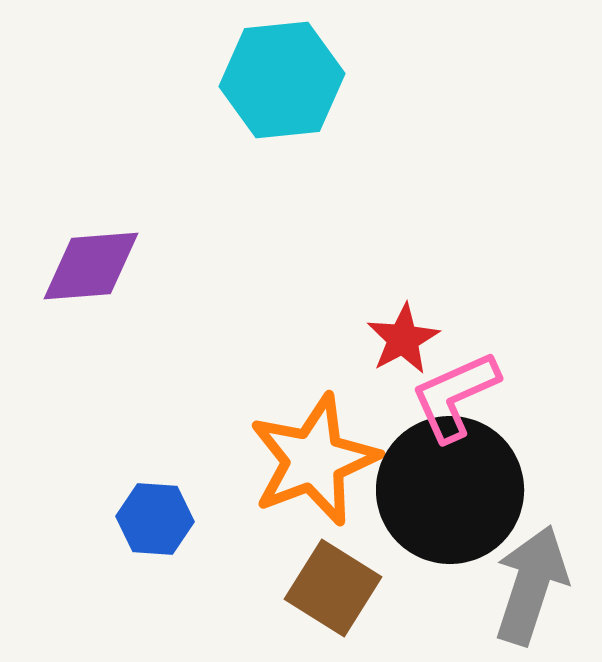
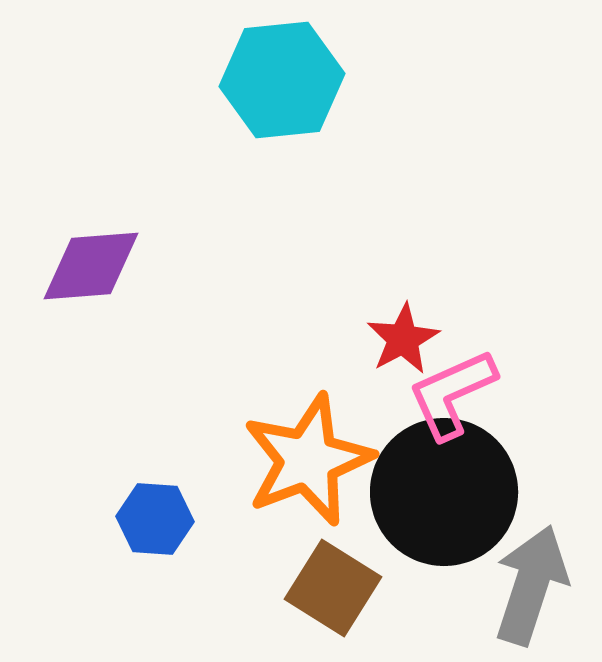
pink L-shape: moved 3 px left, 2 px up
orange star: moved 6 px left
black circle: moved 6 px left, 2 px down
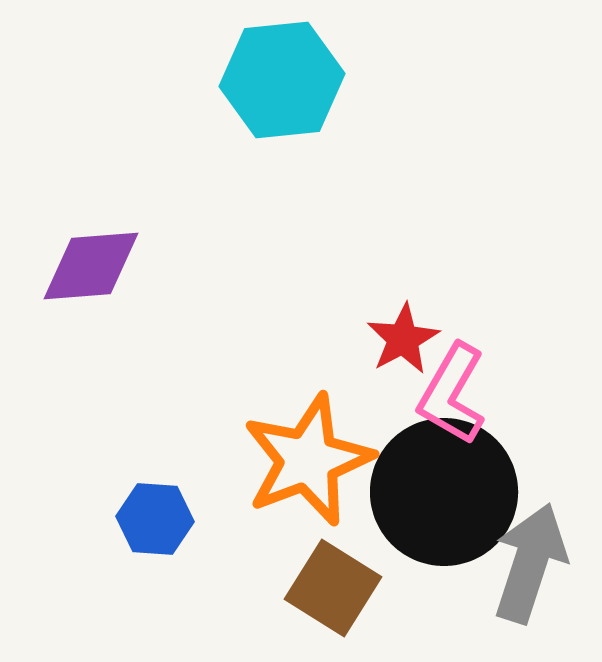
pink L-shape: rotated 36 degrees counterclockwise
gray arrow: moved 1 px left, 22 px up
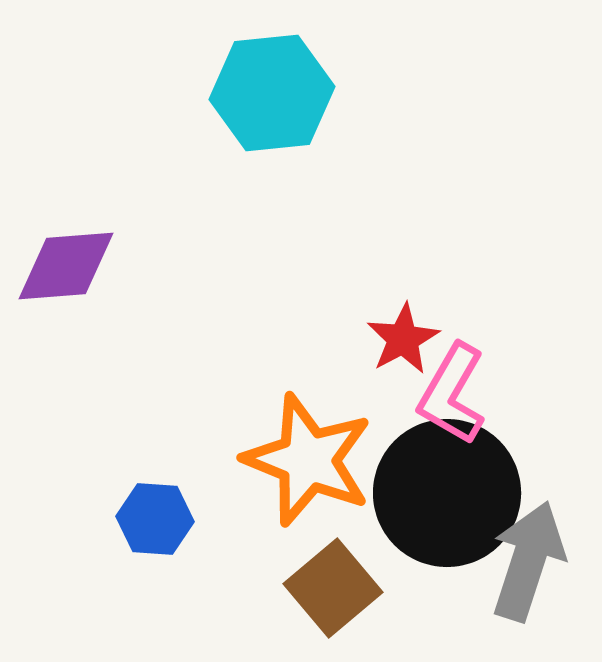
cyan hexagon: moved 10 px left, 13 px down
purple diamond: moved 25 px left
orange star: rotated 29 degrees counterclockwise
black circle: moved 3 px right, 1 px down
gray arrow: moved 2 px left, 2 px up
brown square: rotated 18 degrees clockwise
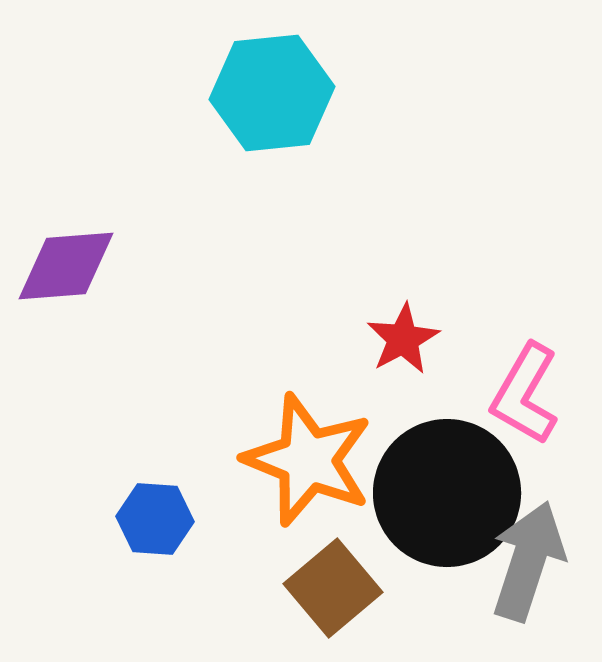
pink L-shape: moved 73 px right
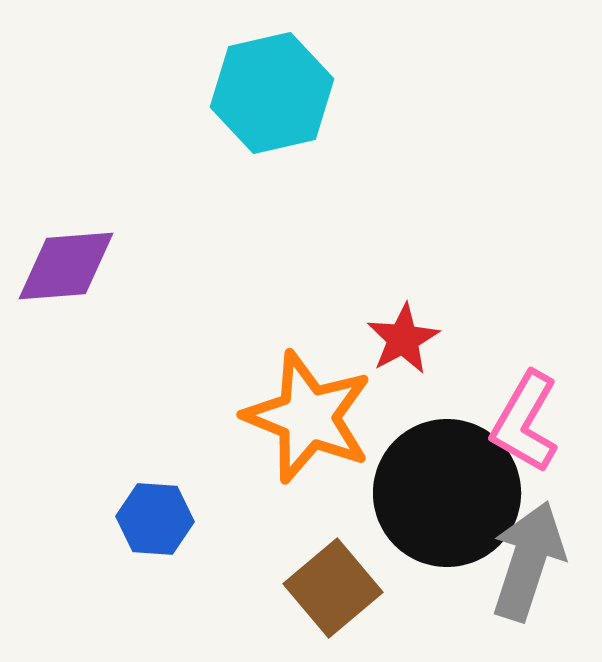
cyan hexagon: rotated 7 degrees counterclockwise
pink L-shape: moved 28 px down
orange star: moved 43 px up
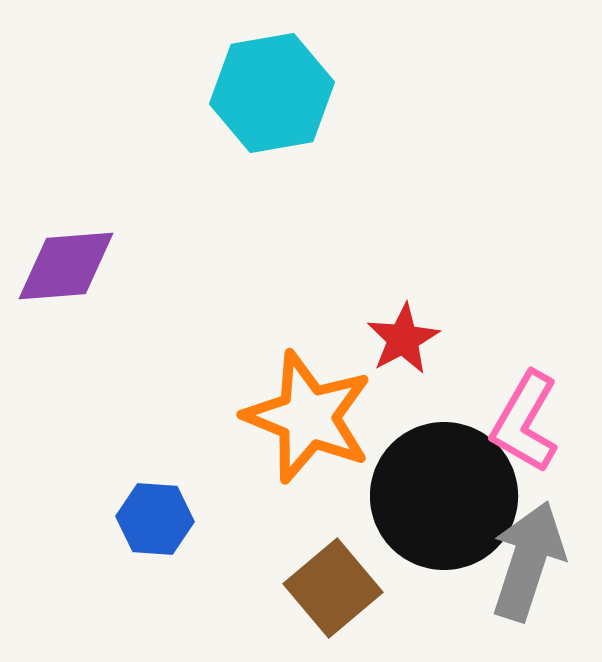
cyan hexagon: rotated 3 degrees clockwise
black circle: moved 3 px left, 3 px down
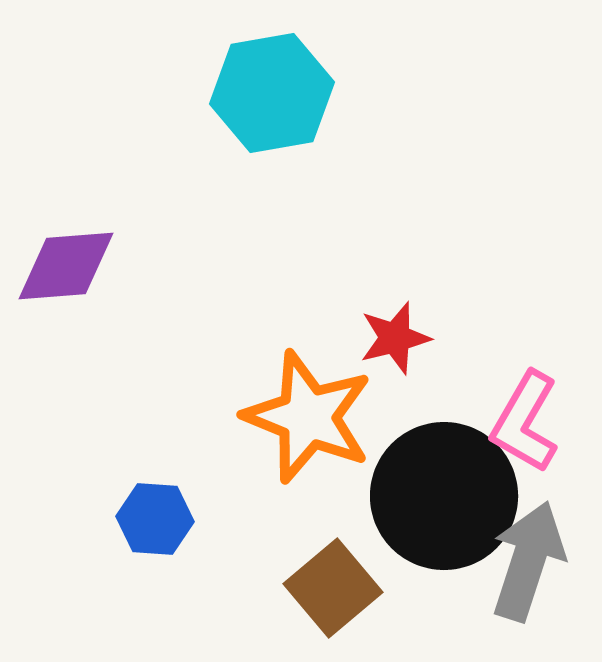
red star: moved 8 px left, 1 px up; rotated 14 degrees clockwise
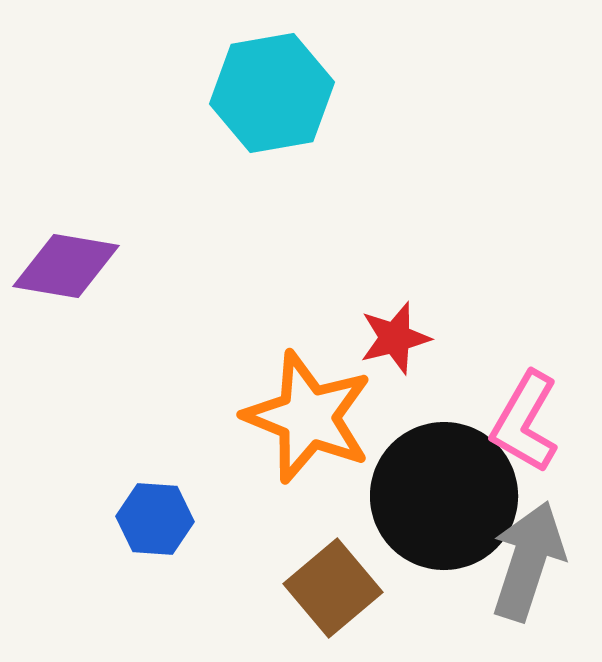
purple diamond: rotated 14 degrees clockwise
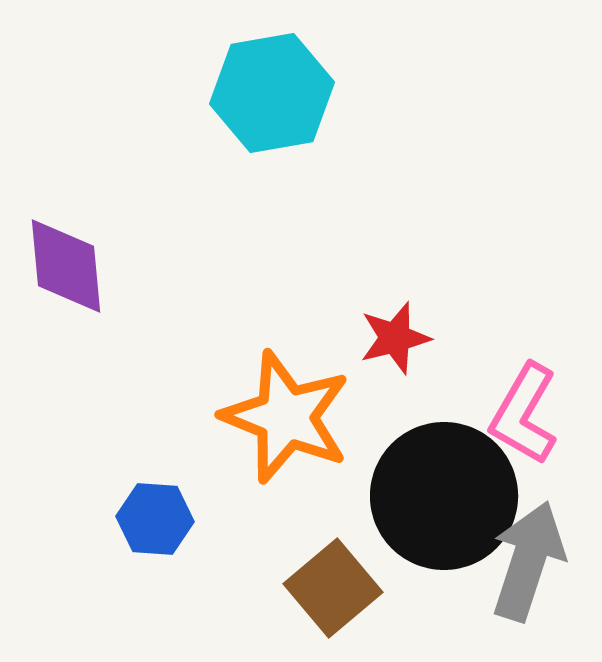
purple diamond: rotated 75 degrees clockwise
orange star: moved 22 px left
pink L-shape: moved 1 px left, 8 px up
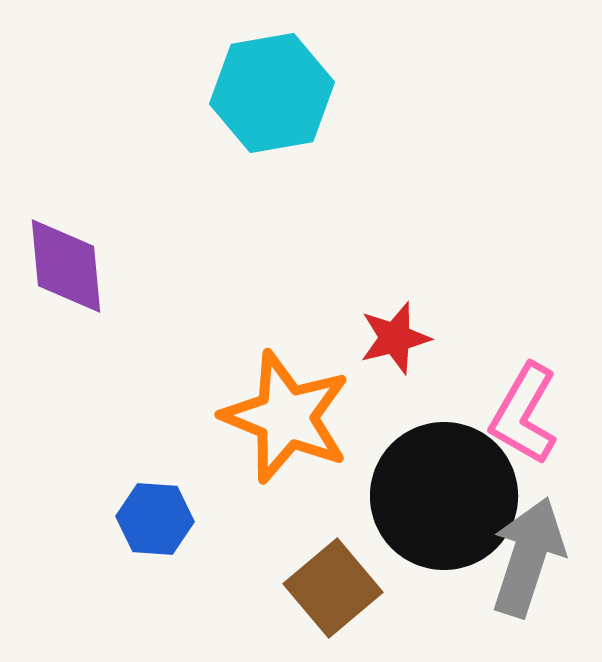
gray arrow: moved 4 px up
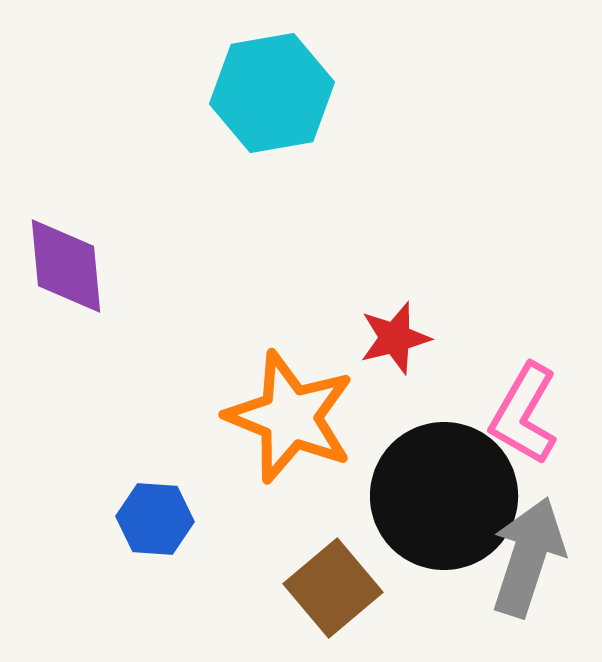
orange star: moved 4 px right
